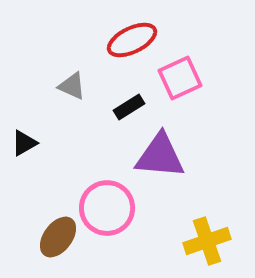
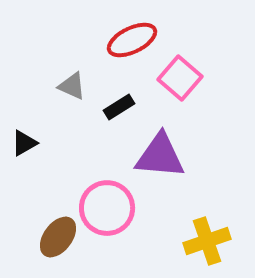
pink square: rotated 24 degrees counterclockwise
black rectangle: moved 10 px left
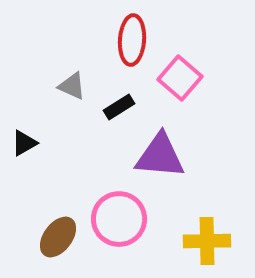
red ellipse: rotated 60 degrees counterclockwise
pink circle: moved 12 px right, 11 px down
yellow cross: rotated 18 degrees clockwise
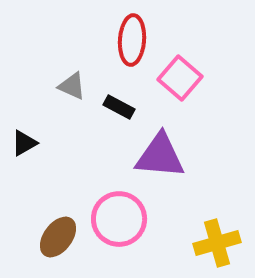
black rectangle: rotated 60 degrees clockwise
yellow cross: moved 10 px right, 2 px down; rotated 15 degrees counterclockwise
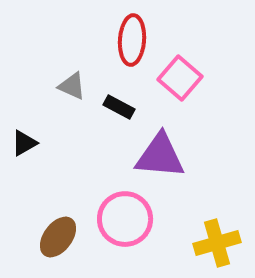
pink circle: moved 6 px right
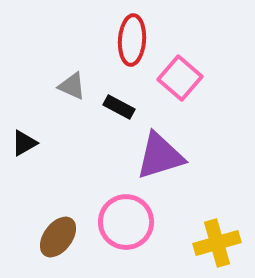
purple triangle: rotated 22 degrees counterclockwise
pink circle: moved 1 px right, 3 px down
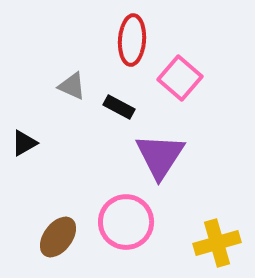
purple triangle: rotated 40 degrees counterclockwise
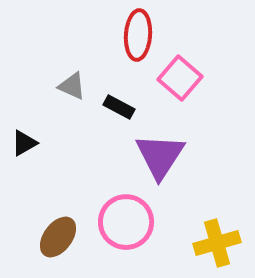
red ellipse: moved 6 px right, 5 px up
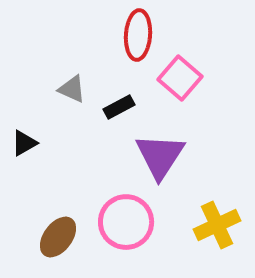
gray triangle: moved 3 px down
black rectangle: rotated 56 degrees counterclockwise
yellow cross: moved 18 px up; rotated 9 degrees counterclockwise
